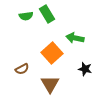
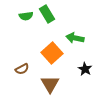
black star: rotated 16 degrees clockwise
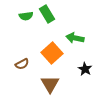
brown semicircle: moved 5 px up
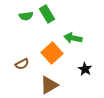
green arrow: moved 2 px left
brown triangle: moved 1 px left, 1 px down; rotated 30 degrees clockwise
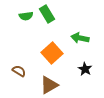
green arrow: moved 7 px right
brown semicircle: moved 3 px left, 7 px down; rotated 120 degrees counterclockwise
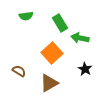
green rectangle: moved 13 px right, 9 px down
brown triangle: moved 2 px up
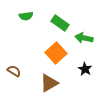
green rectangle: rotated 24 degrees counterclockwise
green arrow: moved 4 px right
orange square: moved 4 px right
brown semicircle: moved 5 px left
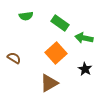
brown semicircle: moved 13 px up
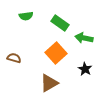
brown semicircle: rotated 16 degrees counterclockwise
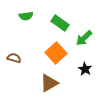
green arrow: rotated 54 degrees counterclockwise
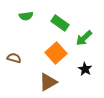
brown triangle: moved 1 px left, 1 px up
